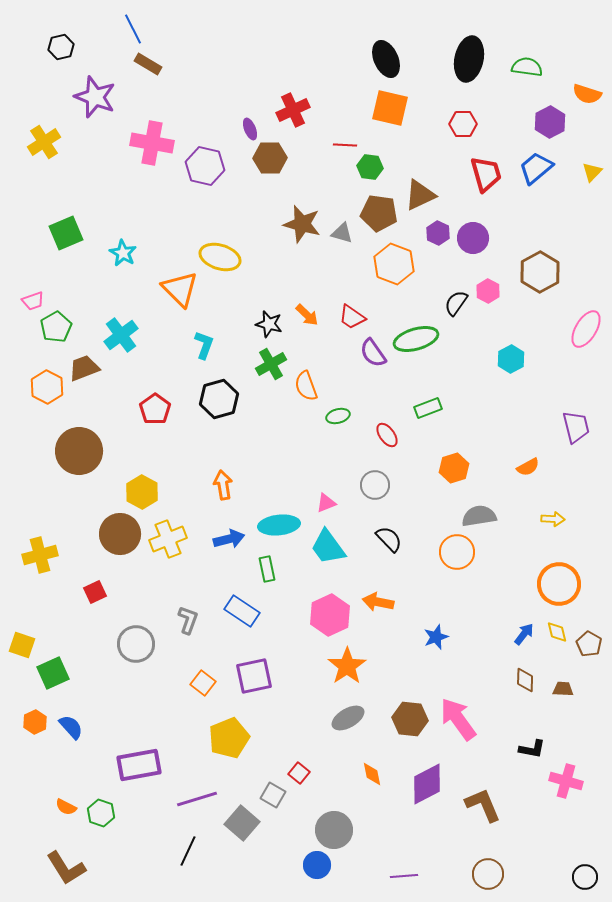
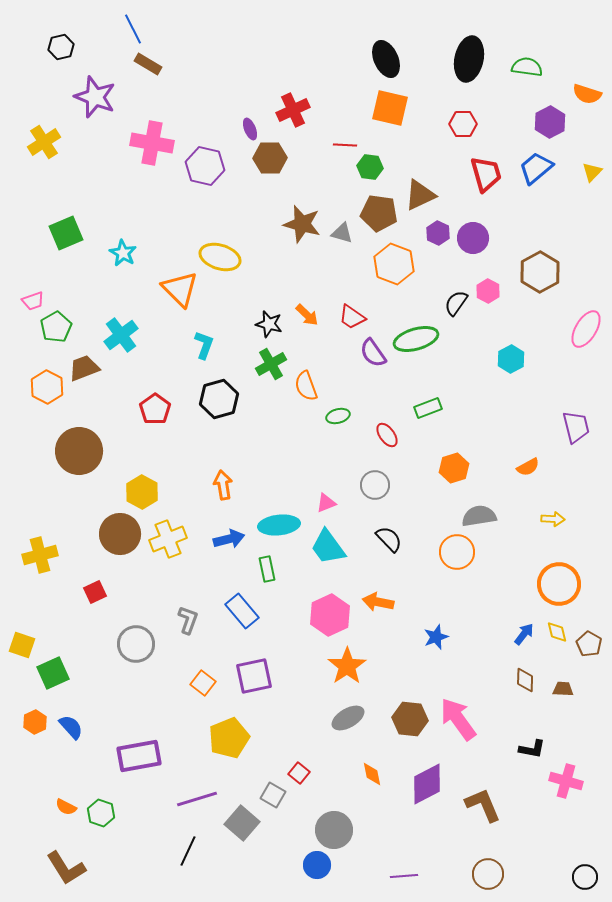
blue rectangle at (242, 611): rotated 16 degrees clockwise
purple rectangle at (139, 765): moved 9 px up
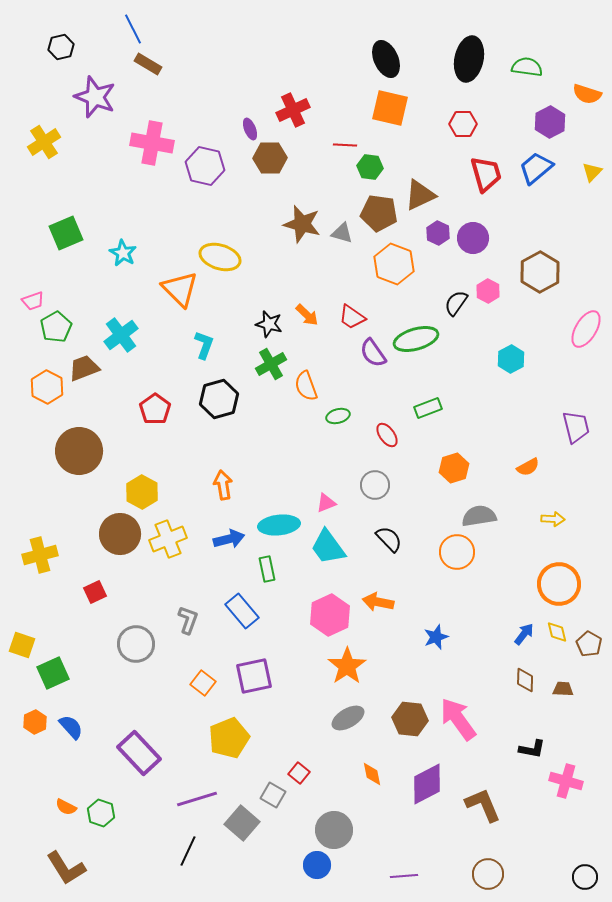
purple rectangle at (139, 756): moved 3 px up; rotated 57 degrees clockwise
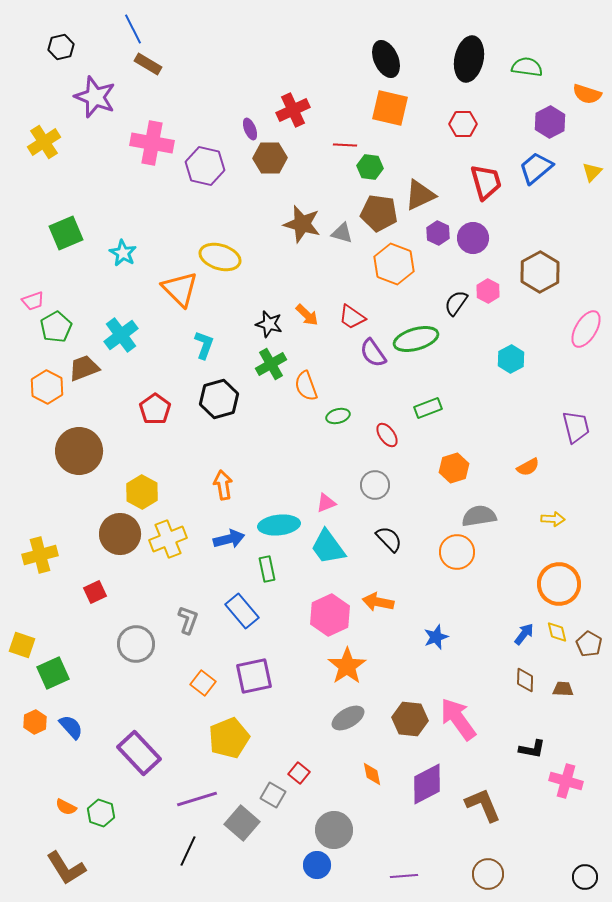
red trapezoid at (486, 174): moved 8 px down
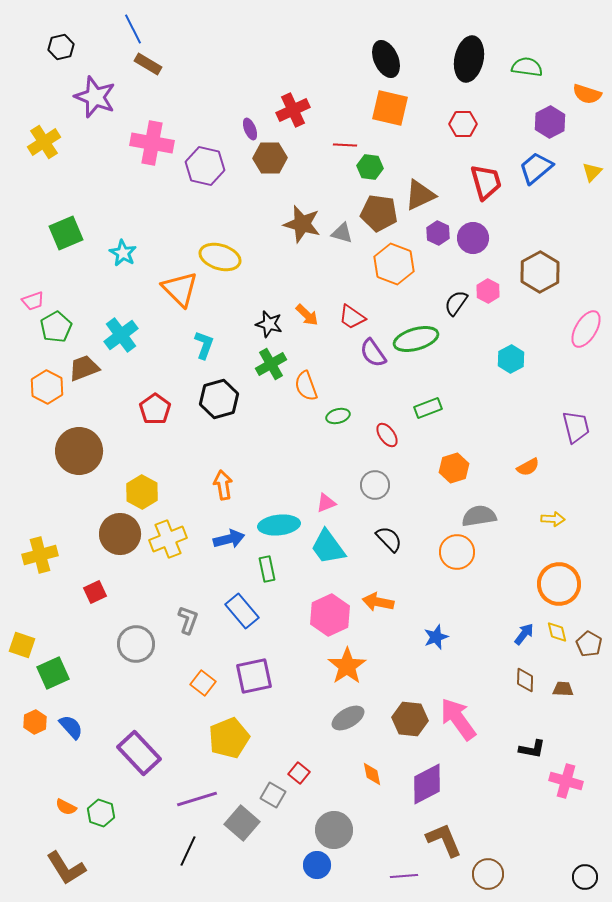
brown L-shape at (483, 805): moved 39 px left, 35 px down
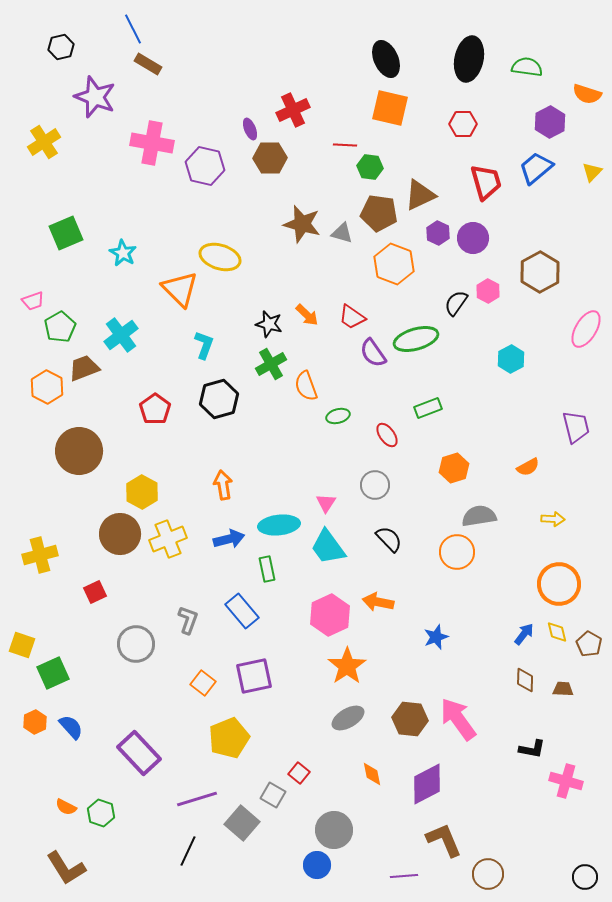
green pentagon at (56, 327): moved 4 px right
pink triangle at (326, 503): rotated 35 degrees counterclockwise
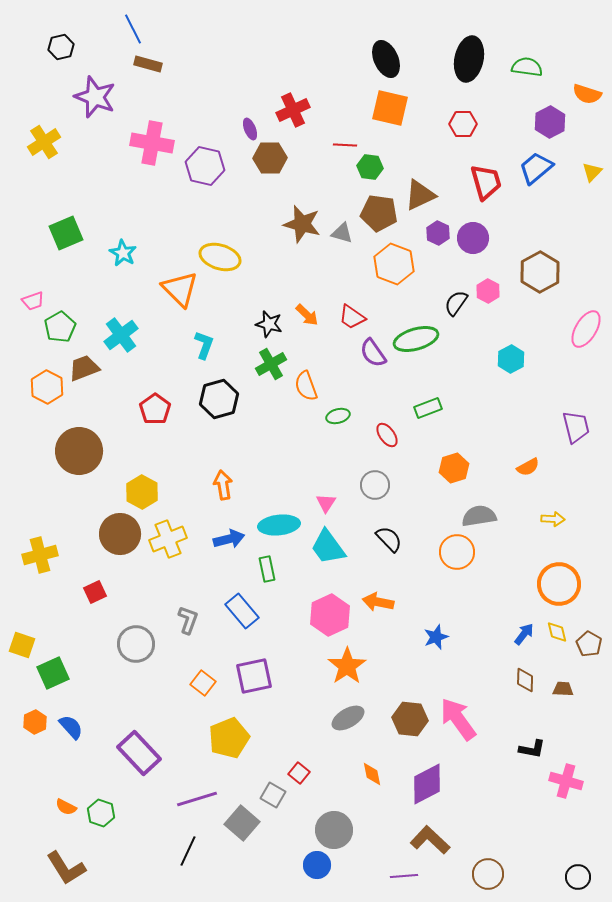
brown rectangle at (148, 64): rotated 16 degrees counterclockwise
brown L-shape at (444, 840): moved 14 px left; rotated 24 degrees counterclockwise
black circle at (585, 877): moved 7 px left
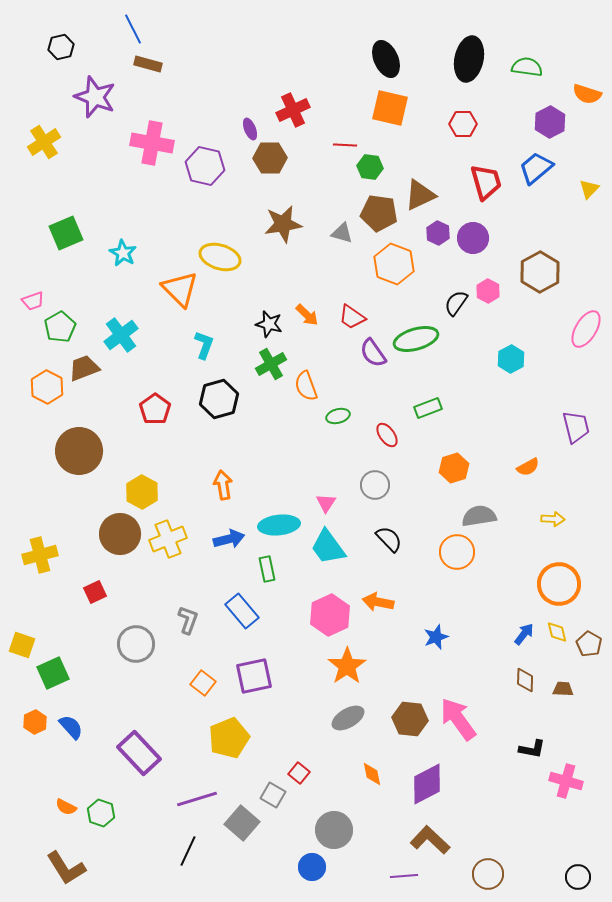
yellow triangle at (592, 172): moved 3 px left, 17 px down
brown star at (302, 224): moved 19 px left; rotated 24 degrees counterclockwise
blue circle at (317, 865): moved 5 px left, 2 px down
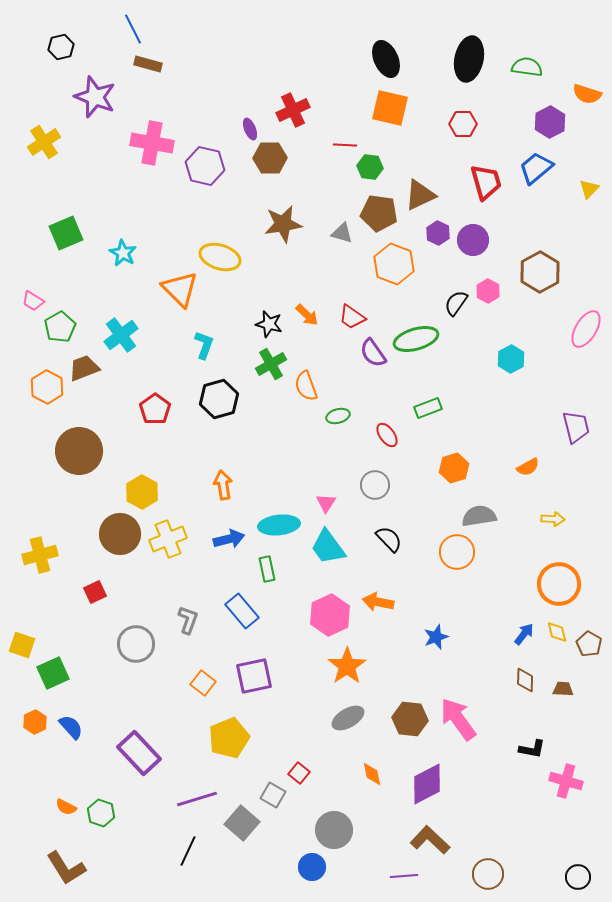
purple circle at (473, 238): moved 2 px down
pink trapezoid at (33, 301): rotated 50 degrees clockwise
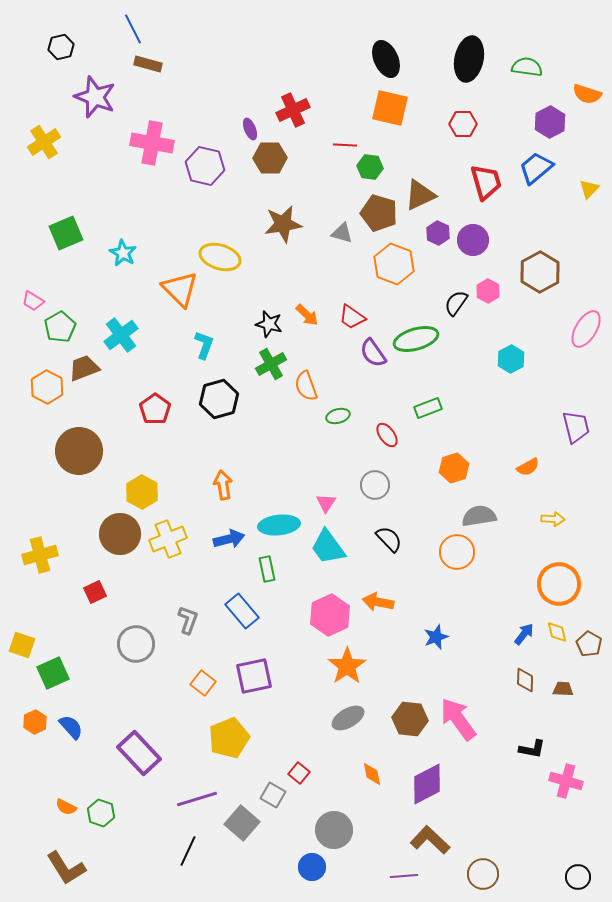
brown pentagon at (379, 213): rotated 9 degrees clockwise
brown circle at (488, 874): moved 5 px left
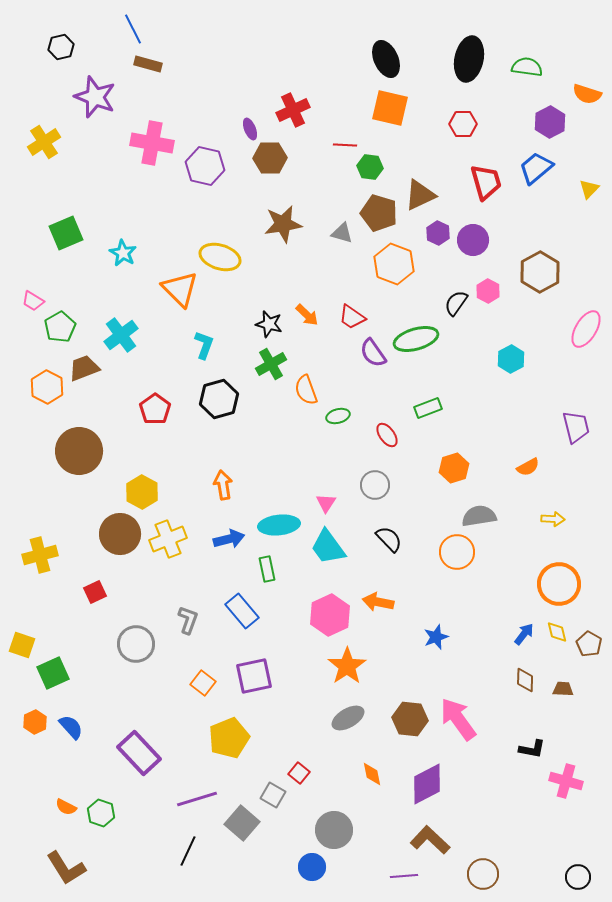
orange semicircle at (306, 386): moved 4 px down
